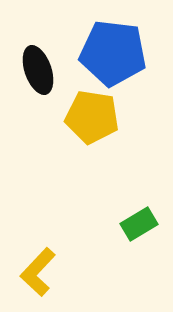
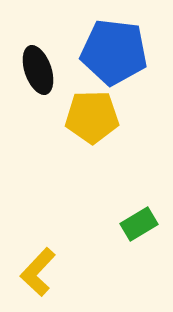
blue pentagon: moved 1 px right, 1 px up
yellow pentagon: rotated 10 degrees counterclockwise
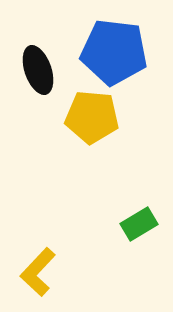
yellow pentagon: rotated 6 degrees clockwise
